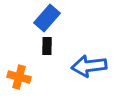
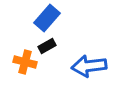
black rectangle: rotated 60 degrees clockwise
orange cross: moved 6 px right, 15 px up
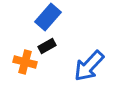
blue rectangle: moved 1 px right, 1 px up
blue arrow: rotated 40 degrees counterclockwise
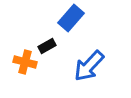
blue rectangle: moved 23 px right, 1 px down
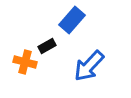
blue rectangle: moved 1 px right, 2 px down
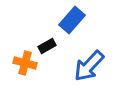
orange cross: moved 1 px down
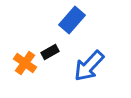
black rectangle: moved 3 px right, 6 px down
orange cross: rotated 20 degrees clockwise
